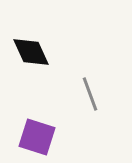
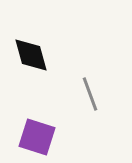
black diamond: moved 3 px down; rotated 9 degrees clockwise
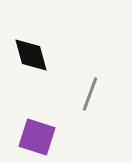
gray line: rotated 40 degrees clockwise
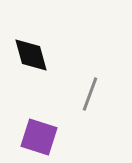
purple square: moved 2 px right
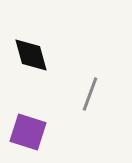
purple square: moved 11 px left, 5 px up
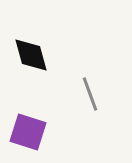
gray line: rotated 40 degrees counterclockwise
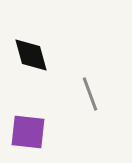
purple square: rotated 12 degrees counterclockwise
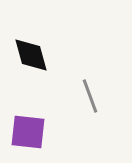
gray line: moved 2 px down
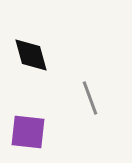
gray line: moved 2 px down
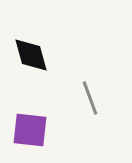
purple square: moved 2 px right, 2 px up
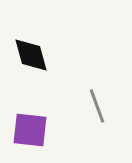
gray line: moved 7 px right, 8 px down
